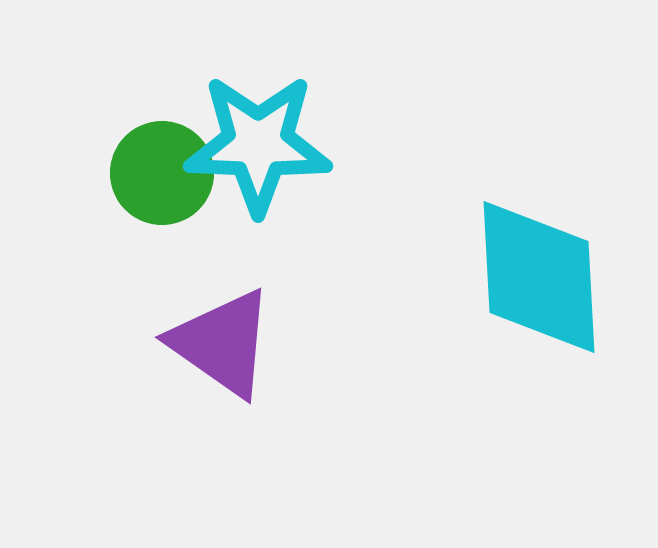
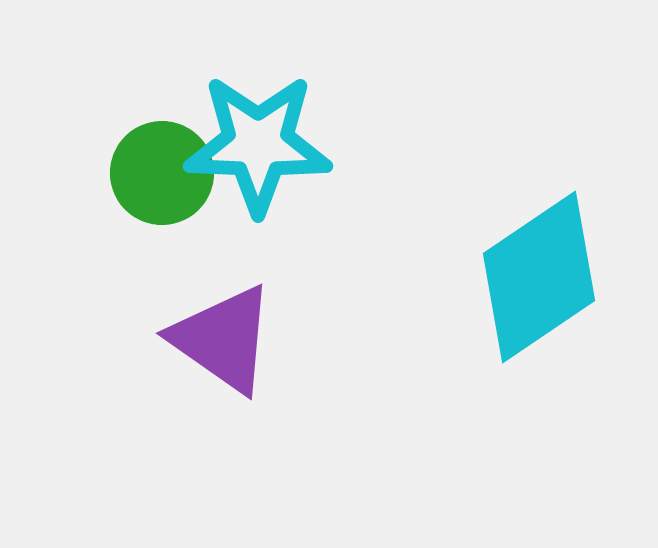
cyan diamond: rotated 59 degrees clockwise
purple triangle: moved 1 px right, 4 px up
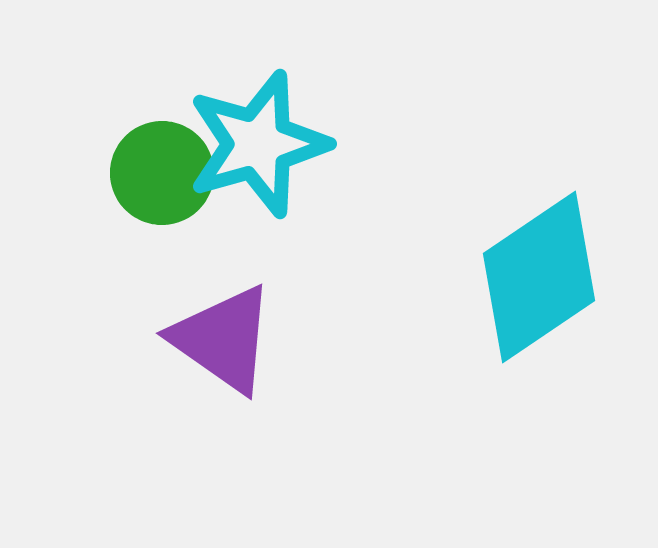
cyan star: rotated 18 degrees counterclockwise
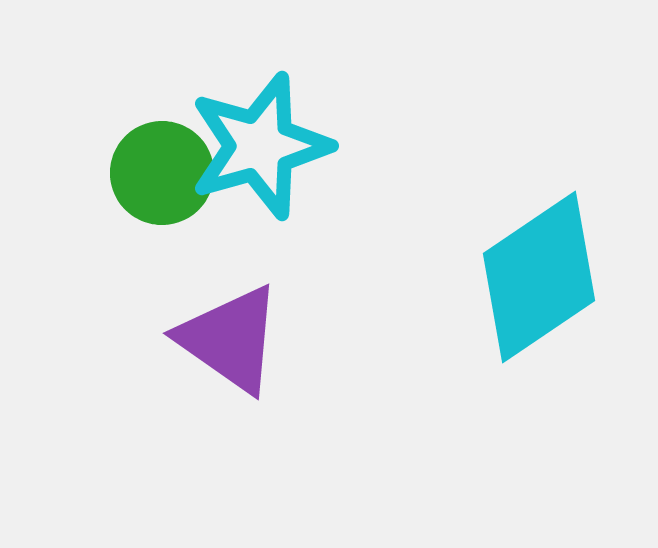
cyan star: moved 2 px right, 2 px down
purple triangle: moved 7 px right
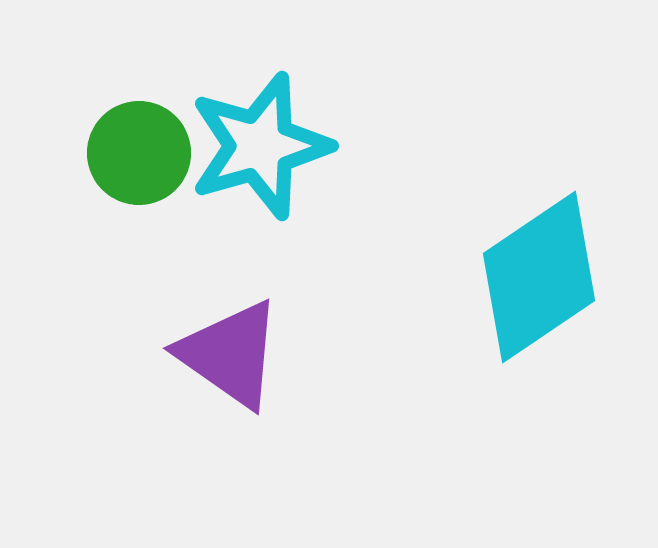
green circle: moved 23 px left, 20 px up
purple triangle: moved 15 px down
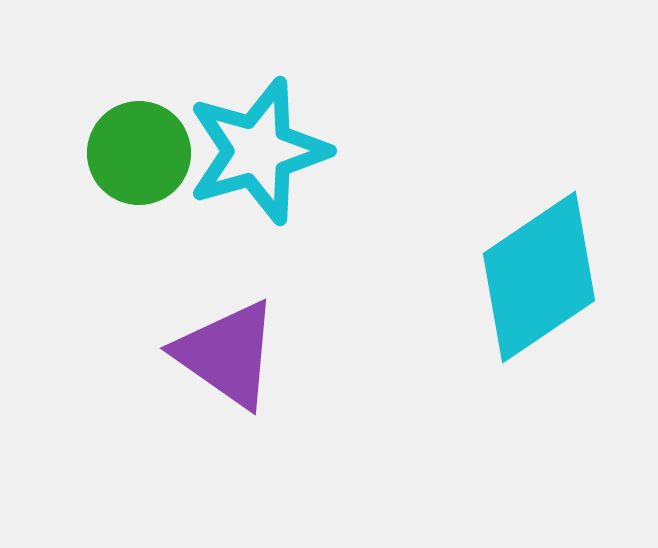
cyan star: moved 2 px left, 5 px down
purple triangle: moved 3 px left
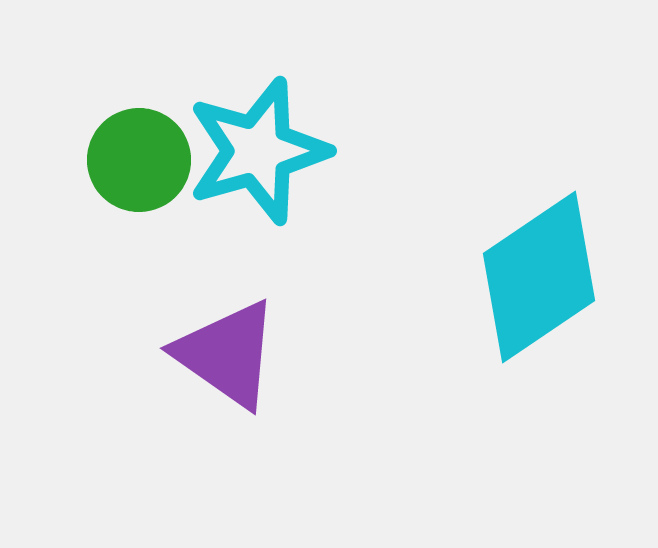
green circle: moved 7 px down
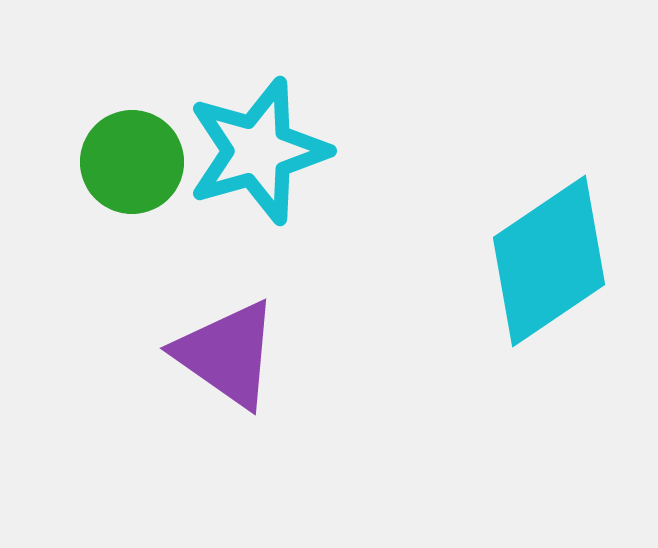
green circle: moved 7 px left, 2 px down
cyan diamond: moved 10 px right, 16 px up
